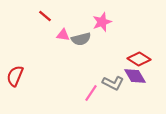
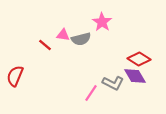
red line: moved 29 px down
pink star: rotated 18 degrees counterclockwise
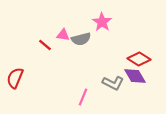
red semicircle: moved 2 px down
pink line: moved 8 px left, 4 px down; rotated 12 degrees counterclockwise
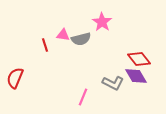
red line: rotated 32 degrees clockwise
red diamond: rotated 20 degrees clockwise
purple diamond: moved 1 px right
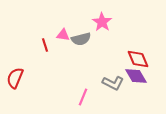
red diamond: moved 1 px left; rotated 15 degrees clockwise
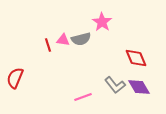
pink triangle: moved 5 px down
red line: moved 3 px right
red diamond: moved 2 px left, 1 px up
purple diamond: moved 3 px right, 11 px down
gray L-shape: moved 2 px right, 2 px down; rotated 25 degrees clockwise
pink line: rotated 48 degrees clockwise
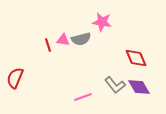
pink star: rotated 24 degrees counterclockwise
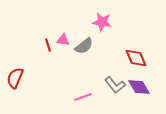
gray semicircle: moved 3 px right, 7 px down; rotated 24 degrees counterclockwise
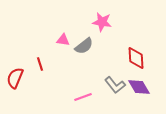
red line: moved 8 px left, 19 px down
red diamond: rotated 20 degrees clockwise
